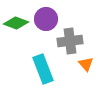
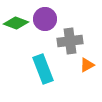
purple circle: moved 1 px left
orange triangle: moved 1 px right, 1 px down; rotated 42 degrees clockwise
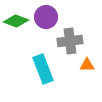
purple circle: moved 1 px right, 2 px up
green diamond: moved 2 px up
orange triangle: rotated 28 degrees clockwise
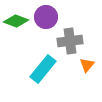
orange triangle: rotated 49 degrees counterclockwise
cyan rectangle: rotated 60 degrees clockwise
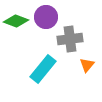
gray cross: moved 2 px up
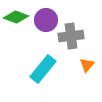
purple circle: moved 3 px down
green diamond: moved 4 px up
gray cross: moved 1 px right, 3 px up
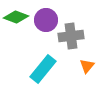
orange triangle: moved 1 px down
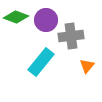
cyan rectangle: moved 2 px left, 7 px up
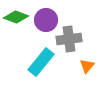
gray cross: moved 2 px left, 3 px down
